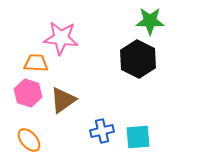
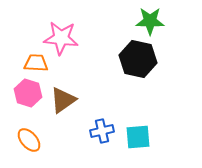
black hexagon: rotated 15 degrees counterclockwise
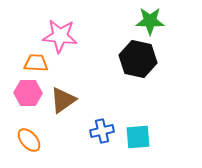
pink star: moved 1 px left, 2 px up
pink hexagon: rotated 16 degrees counterclockwise
